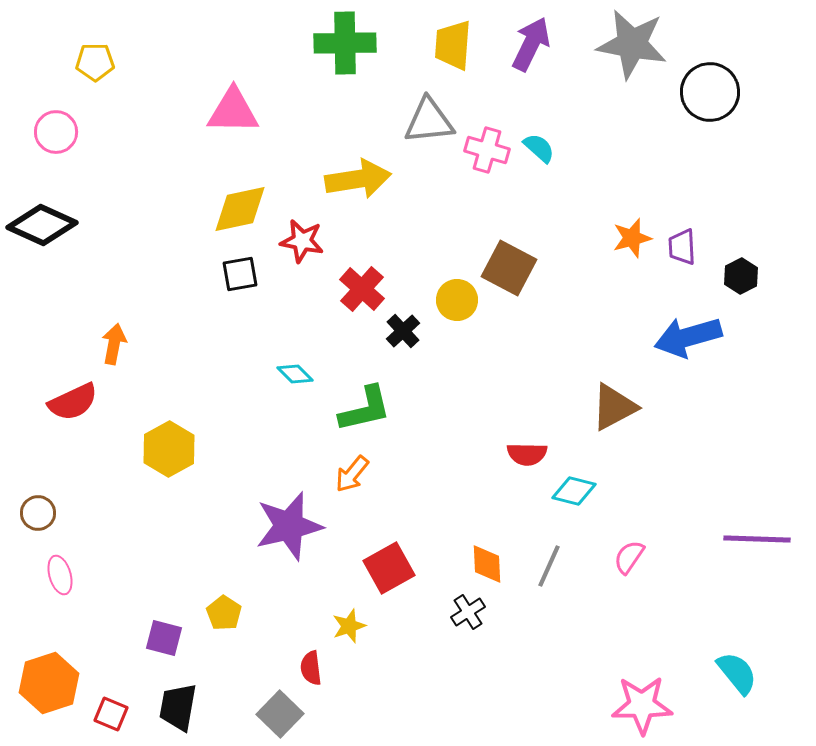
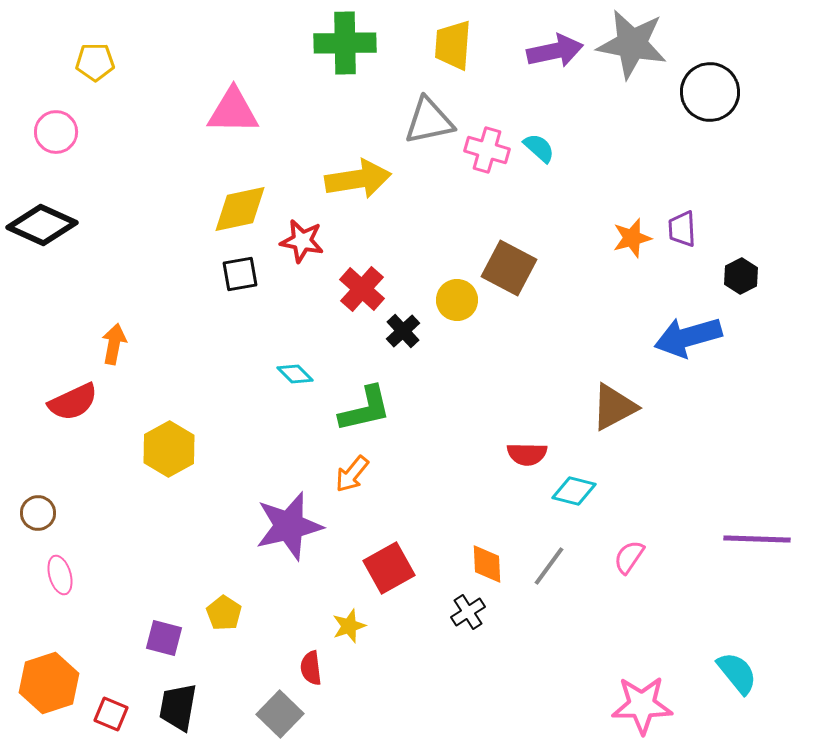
purple arrow at (531, 44): moved 24 px right, 7 px down; rotated 52 degrees clockwise
gray triangle at (429, 121): rotated 6 degrees counterclockwise
purple trapezoid at (682, 247): moved 18 px up
gray line at (549, 566): rotated 12 degrees clockwise
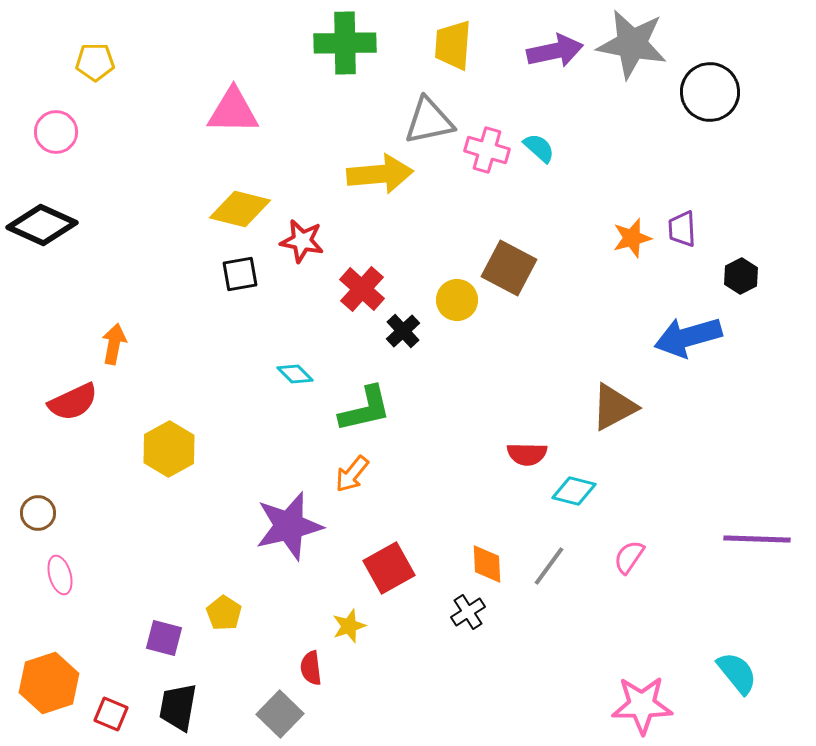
yellow arrow at (358, 179): moved 22 px right, 5 px up; rotated 4 degrees clockwise
yellow diamond at (240, 209): rotated 26 degrees clockwise
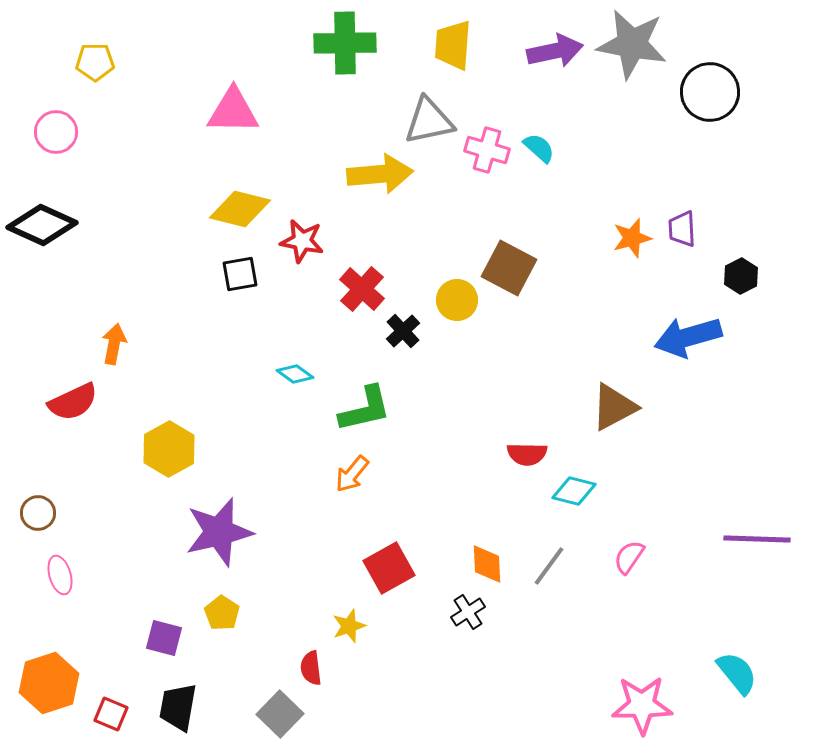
cyan diamond at (295, 374): rotated 9 degrees counterclockwise
purple star at (289, 526): moved 70 px left, 6 px down
yellow pentagon at (224, 613): moved 2 px left
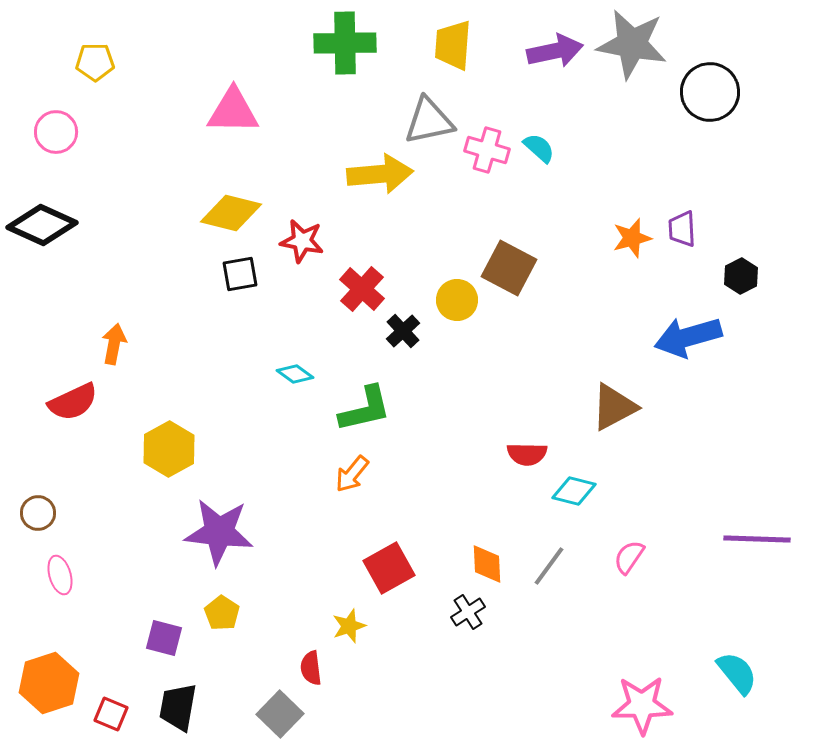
yellow diamond at (240, 209): moved 9 px left, 4 px down
purple star at (219, 532): rotated 20 degrees clockwise
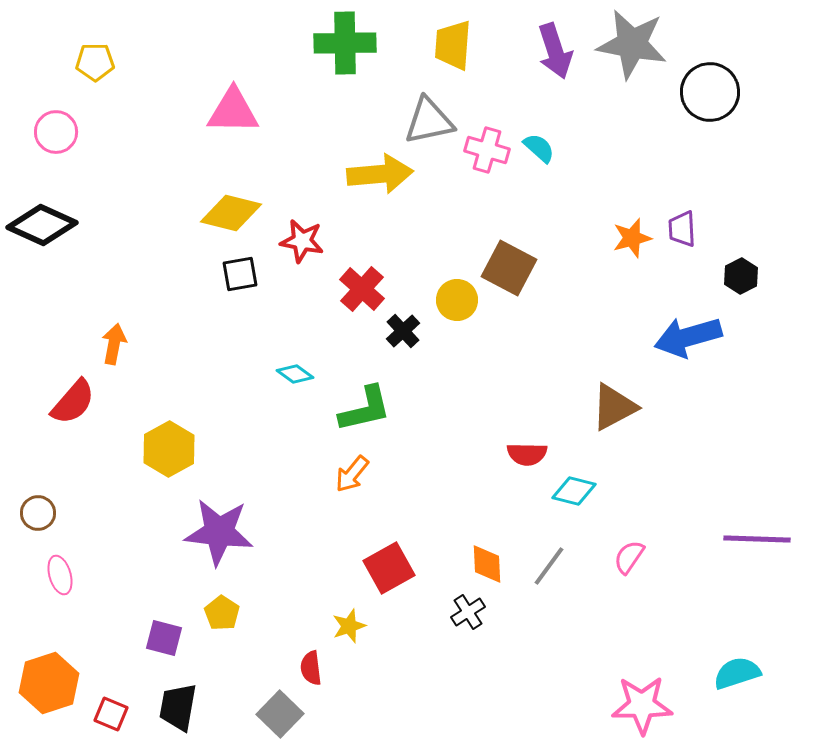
purple arrow at (555, 51): rotated 84 degrees clockwise
red semicircle at (73, 402): rotated 24 degrees counterclockwise
cyan semicircle at (737, 673): rotated 69 degrees counterclockwise
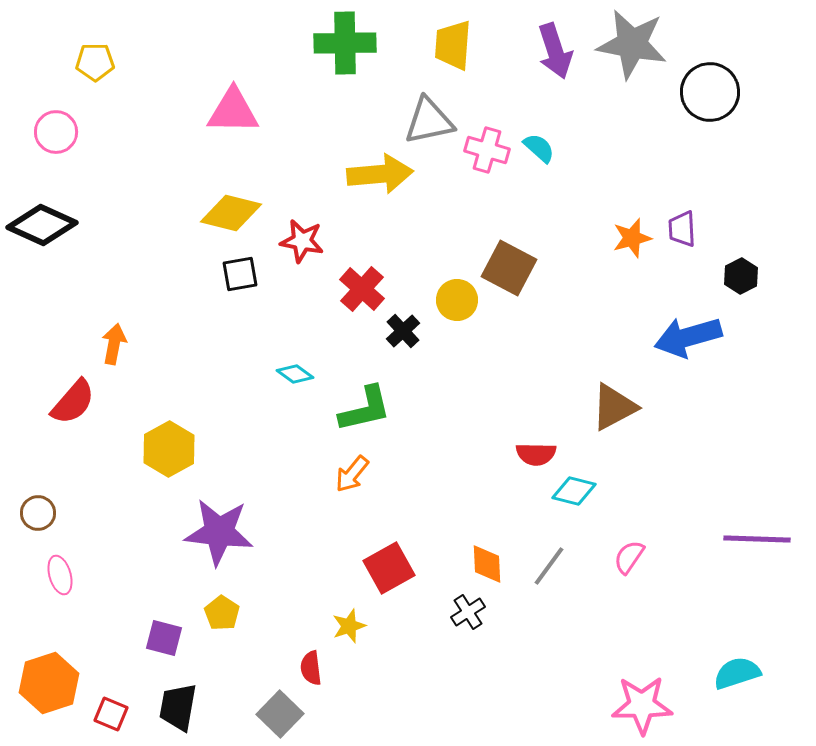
red semicircle at (527, 454): moved 9 px right
